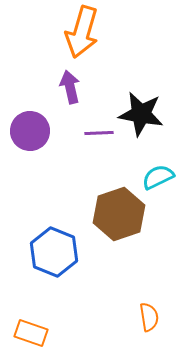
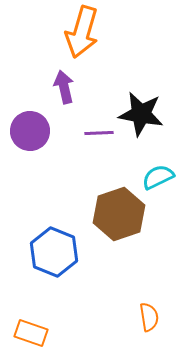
purple arrow: moved 6 px left
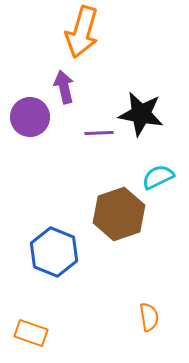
purple circle: moved 14 px up
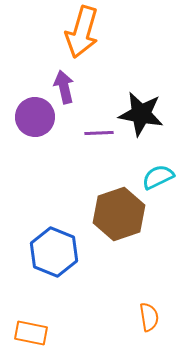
purple circle: moved 5 px right
orange rectangle: rotated 8 degrees counterclockwise
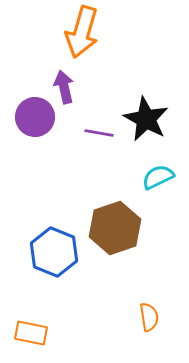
black star: moved 5 px right, 5 px down; rotated 18 degrees clockwise
purple line: rotated 12 degrees clockwise
brown hexagon: moved 4 px left, 14 px down
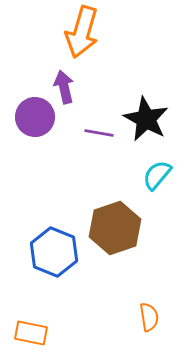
cyan semicircle: moved 1 px left, 2 px up; rotated 24 degrees counterclockwise
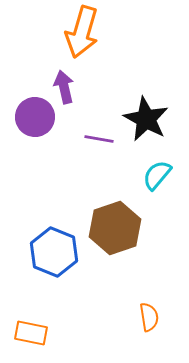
purple line: moved 6 px down
